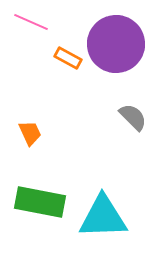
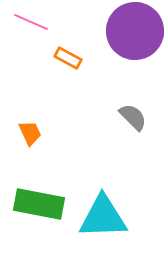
purple circle: moved 19 px right, 13 px up
green rectangle: moved 1 px left, 2 px down
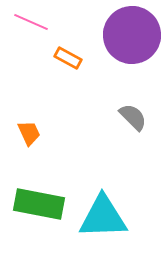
purple circle: moved 3 px left, 4 px down
orange trapezoid: moved 1 px left
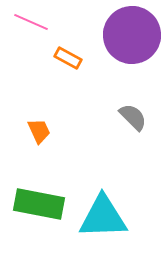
orange trapezoid: moved 10 px right, 2 px up
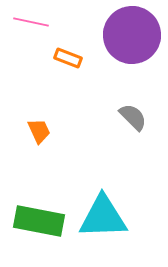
pink line: rotated 12 degrees counterclockwise
orange rectangle: rotated 8 degrees counterclockwise
green rectangle: moved 17 px down
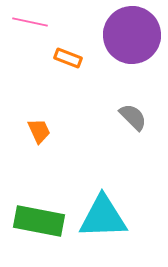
pink line: moved 1 px left
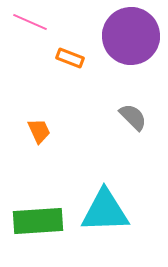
pink line: rotated 12 degrees clockwise
purple circle: moved 1 px left, 1 px down
orange rectangle: moved 2 px right
cyan triangle: moved 2 px right, 6 px up
green rectangle: moved 1 px left; rotated 15 degrees counterclockwise
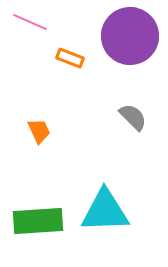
purple circle: moved 1 px left
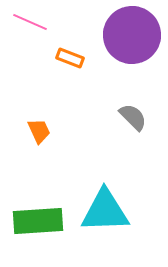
purple circle: moved 2 px right, 1 px up
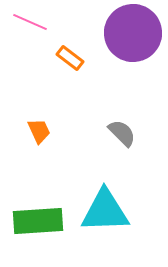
purple circle: moved 1 px right, 2 px up
orange rectangle: rotated 16 degrees clockwise
gray semicircle: moved 11 px left, 16 px down
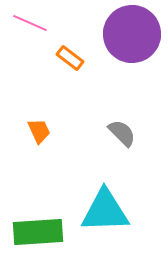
pink line: moved 1 px down
purple circle: moved 1 px left, 1 px down
green rectangle: moved 11 px down
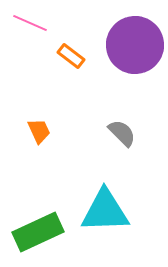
purple circle: moved 3 px right, 11 px down
orange rectangle: moved 1 px right, 2 px up
green rectangle: rotated 21 degrees counterclockwise
